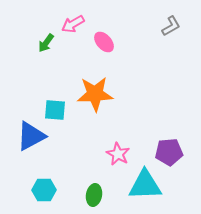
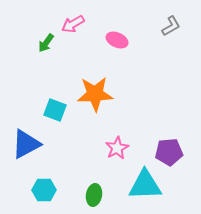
pink ellipse: moved 13 px right, 2 px up; rotated 25 degrees counterclockwise
cyan square: rotated 15 degrees clockwise
blue triangle: moved 5 px left, 8 px down
pink star: moved 1 px left, 6 px up; rotated 15 degrees clockwise
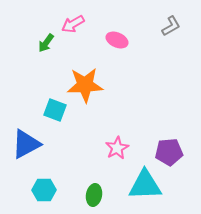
orange star: moved 10 px left, 9 px up
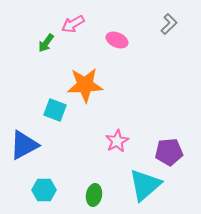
gray L-shape: moved 2 px left, 2 px up; rotated 15 degrees counterclockwise
blue triangle: moved 2 px left, 1 px down
pink star: moved 7 px up
cyan triangle: rotated 39 degrees counterclockwise
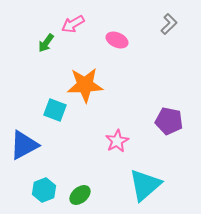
purple pentagon: moved 31 px up; rotated 16 degrees clockwise
cyan hexagon: rotated 20 degrees counterclockwise
green ellipse: moved 14 px left; rotated 40 degrees clockwise
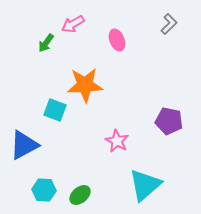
pink ellipse: rotated 45 degrees clockwise
pink star: rotated 15 degrees counterclockwise
cyan hexagon: rotated 25 degrees clockwise
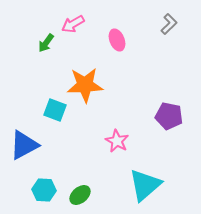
purple pentagon: moved 5 px up
